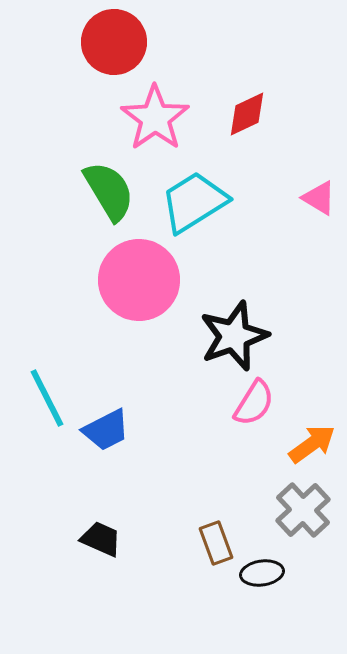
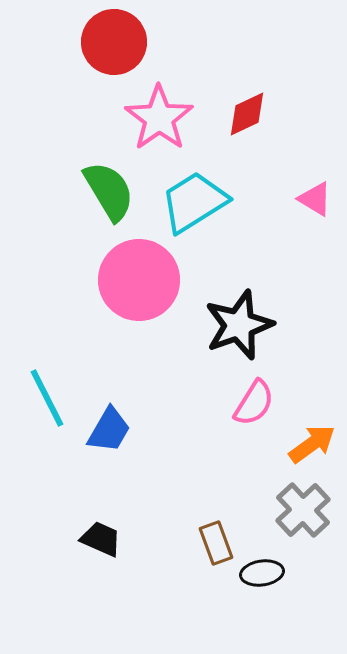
pink star: moved 4 px right
pink triangle: moved 4 px left, 1 px down
black star: moved 5 px right, 11 px up
blue trapezoid: moved 3 px right; rotated 33 degrees counterclockwise
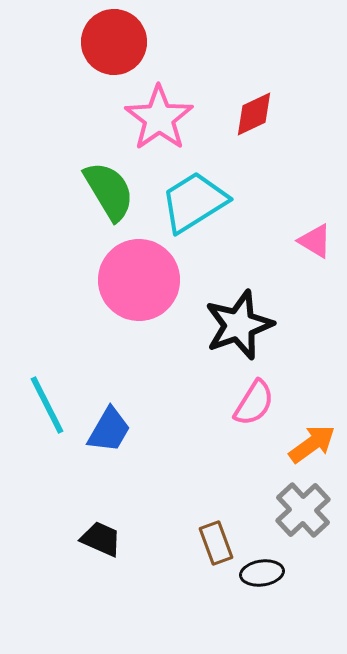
red diamond: moved 7 px right
pink triangle: moved 42 px down
cyan line: moved 7 px down
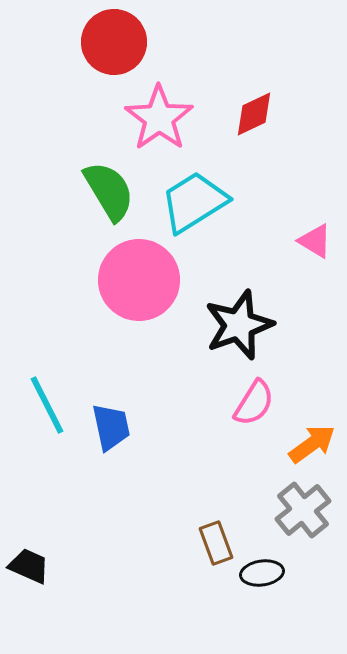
blue trapezoid: moved 2 px right, 3 px up; rotated 42 degrees counterclockwise
gray cross: rotated 4 degrees clockwise
black trapezoid: moved 72 px left, 27 px down
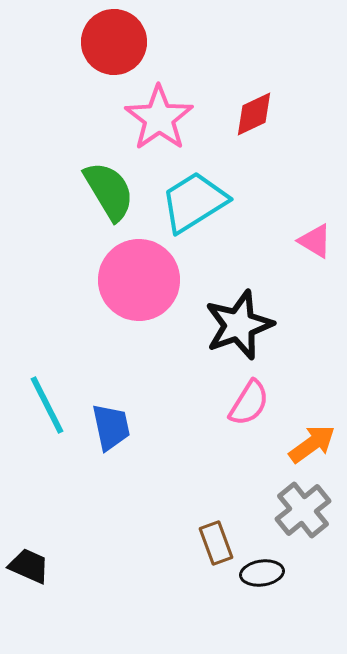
pink semicircle: moved 5 px left
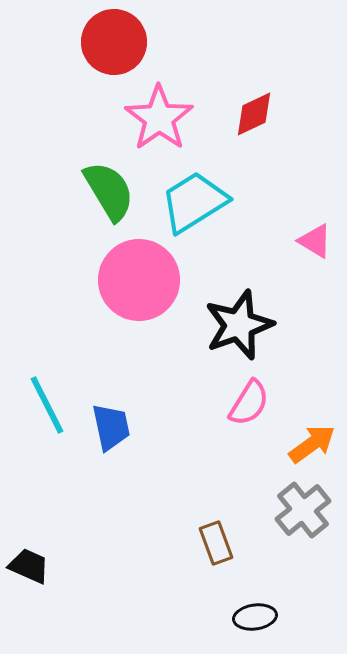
black ellipse: moved 7 px left, 44 px down
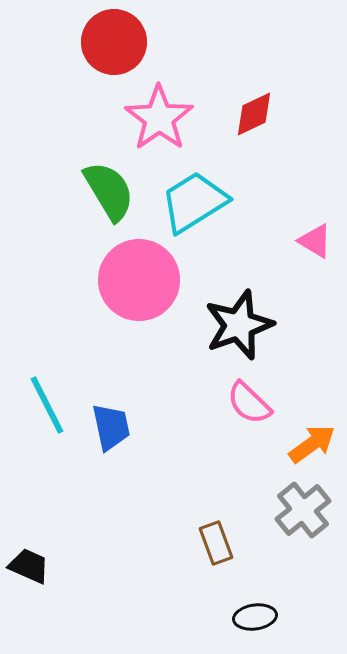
pink semicircle: rotated 102 degrees clockwise
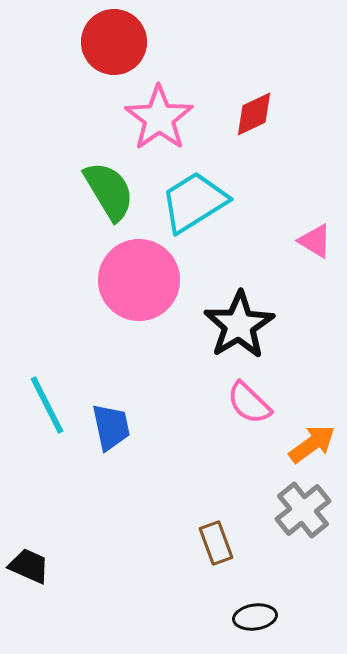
black star: rotated 12 degrees counterclockwise
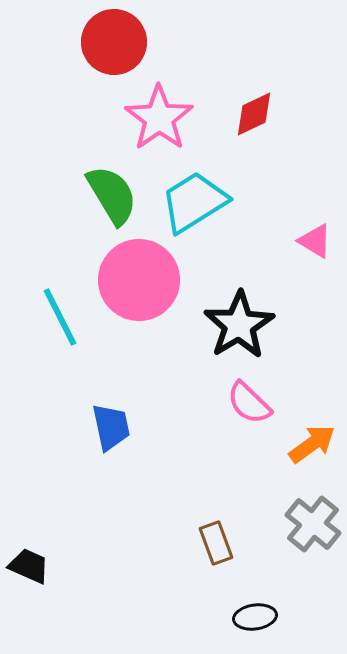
green semicircle: moved 3 px right, 4 px down
cyan line: moved 13 px right, 88 px up
gray cross: moved 10 px right, 14 px down; rotated 12 degrees counterclockwise
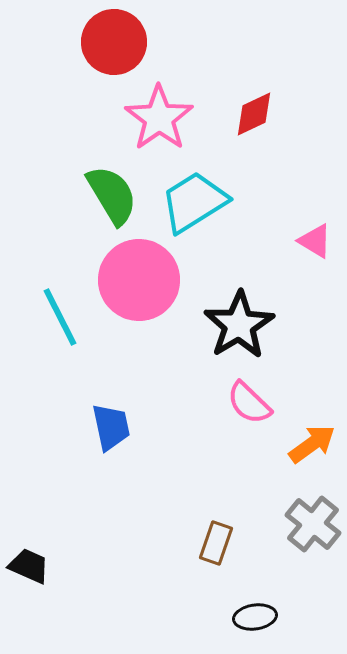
brown rectangle: rotated 39 degrees clockwise
